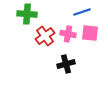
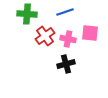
blue line: moved 17 px left
pink cross: moved 5 px down
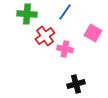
blue line: rotated 36 degrees counterclockwise
pink square: moved 3 px right; rotated 24 degrees clockwise
pink cross: moved 3 px left, 10 px down
black cross: moved 10 px right, 20 px down
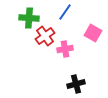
green cross: moved 2 px right, 4 px down
pink cross: rotated 21 degrees counterclockwise
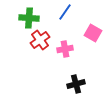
red cross: moved 5 px left, 4 px down
